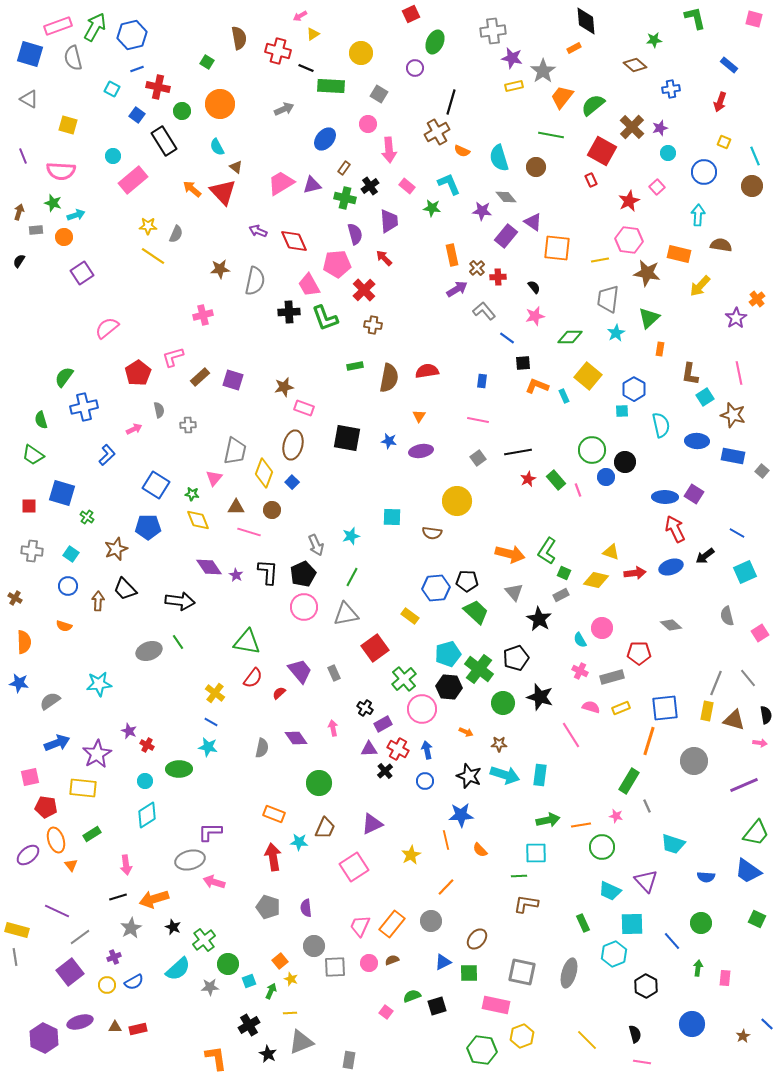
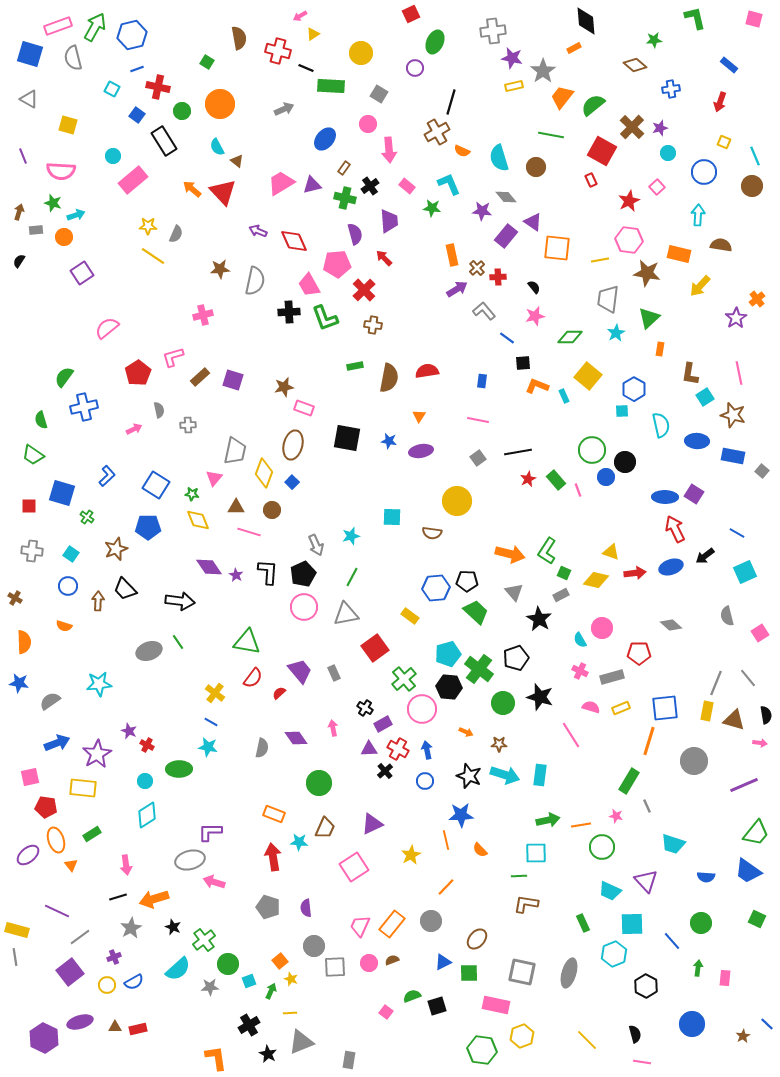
brown triangle at (236, 167): moved 1 px right, 6 px up
blue L-shape at (107, 455): moved 21 px down
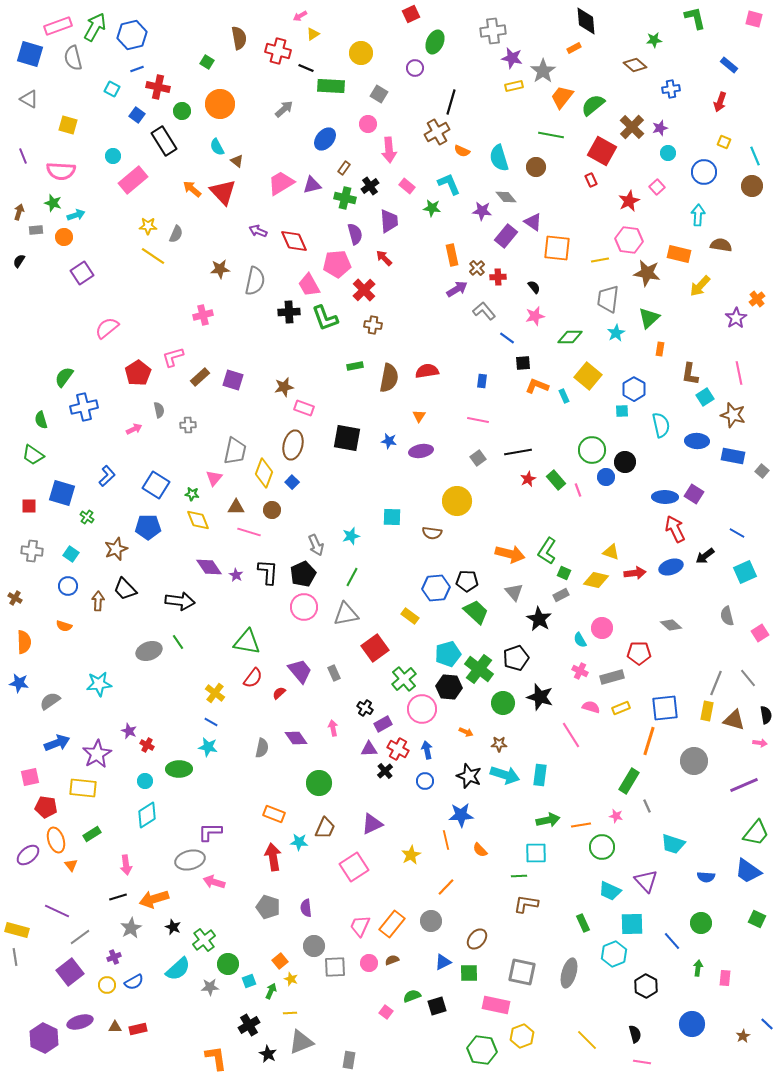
gray arrow at (284, 109): rotated 18 degrees counterclockwise
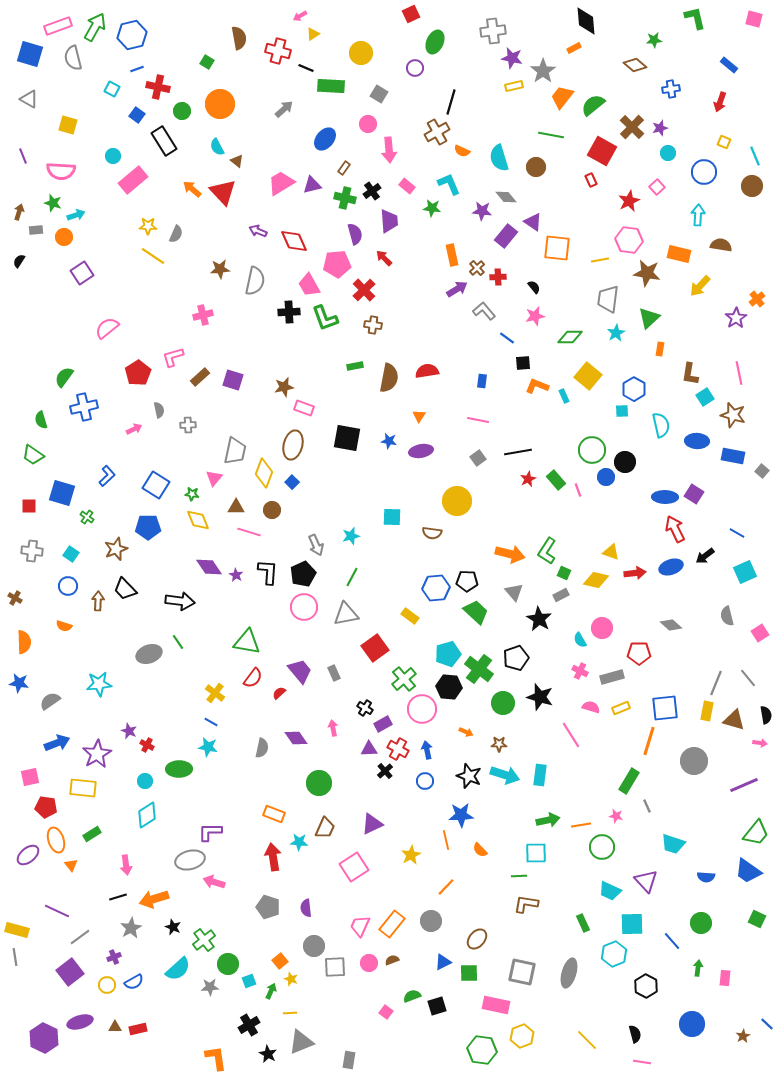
black cross at (370, 186): moved 2 px right, 5 px down
gray ellipse at (149, 651): moved 3 px down
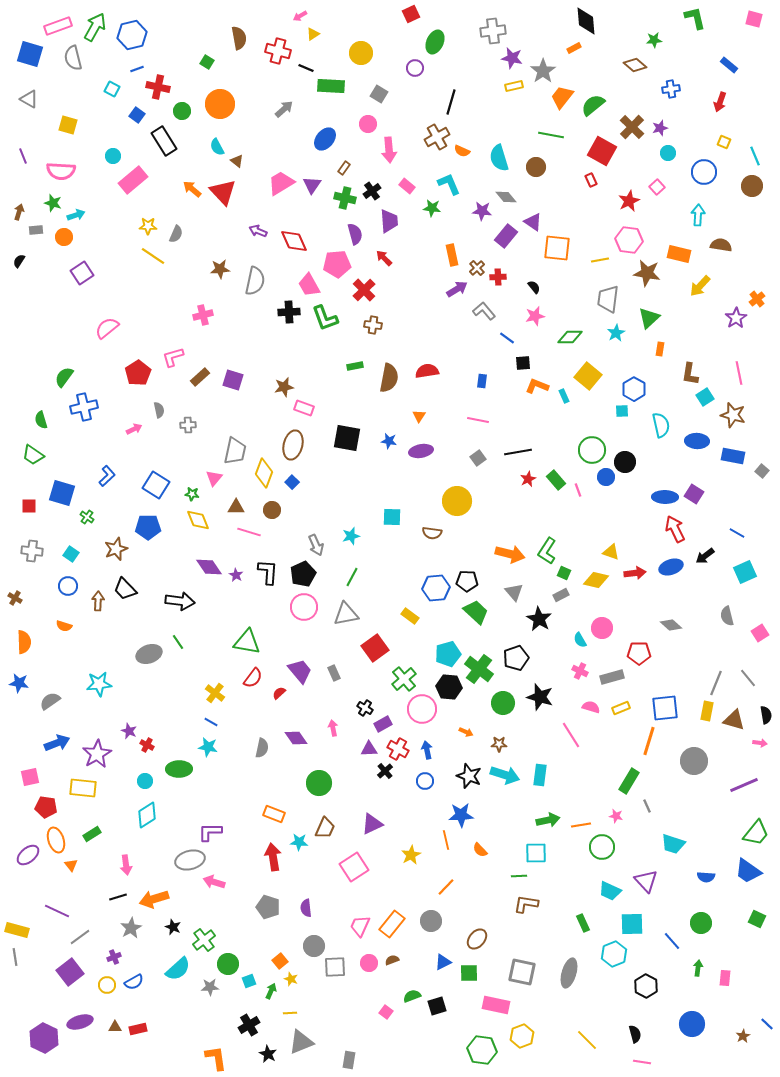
brown cross at (437, 132): moved 5 px down
purple triangle at (312, 185): rotated 42 degrees counterclockwise
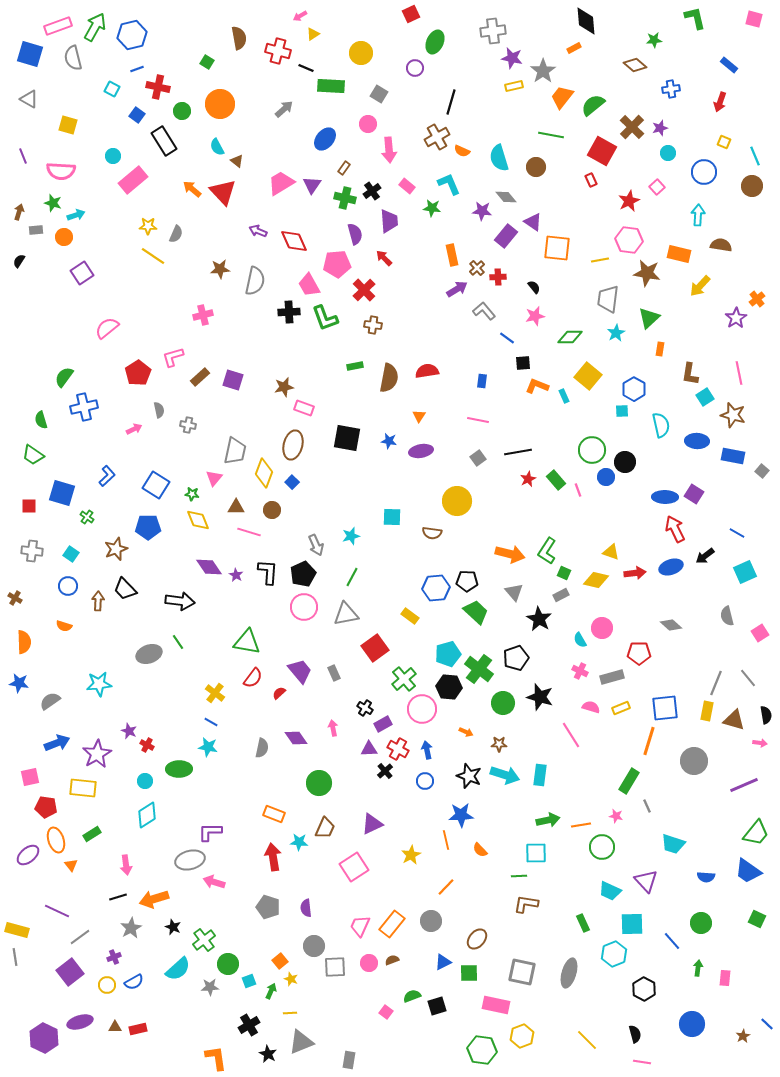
gray cross at (188, 425): rotated 14 degrees clockwise
black hexagon at (646, 986): moved 2 px left, 3 px down
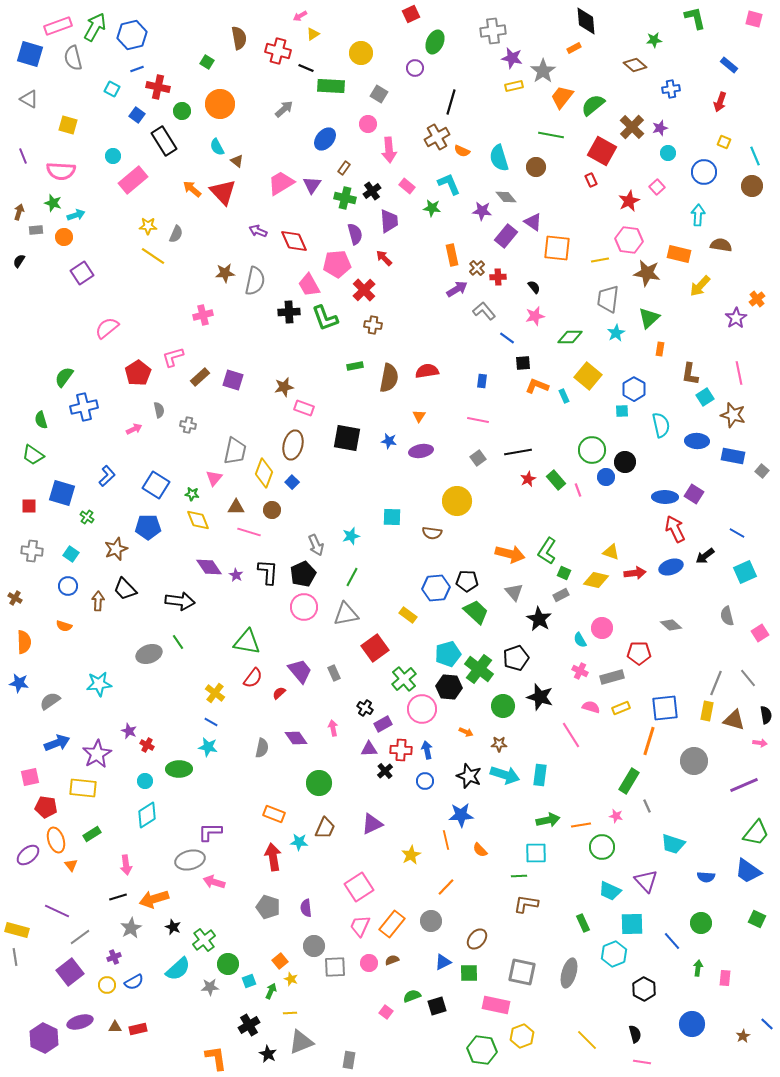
brown star at (220, 269): moved 5 px right, 4 px down
yellow rectangle at (410, 616): moved 2 px left, 1 px up
green circle at (503, 703): moved 3 px down
red cross at (398, 749): moved 3 px right, 1 px down; rotated 25 degrees counterclockwise
pink square at (354, 867): moved 5 px right, 20 px down
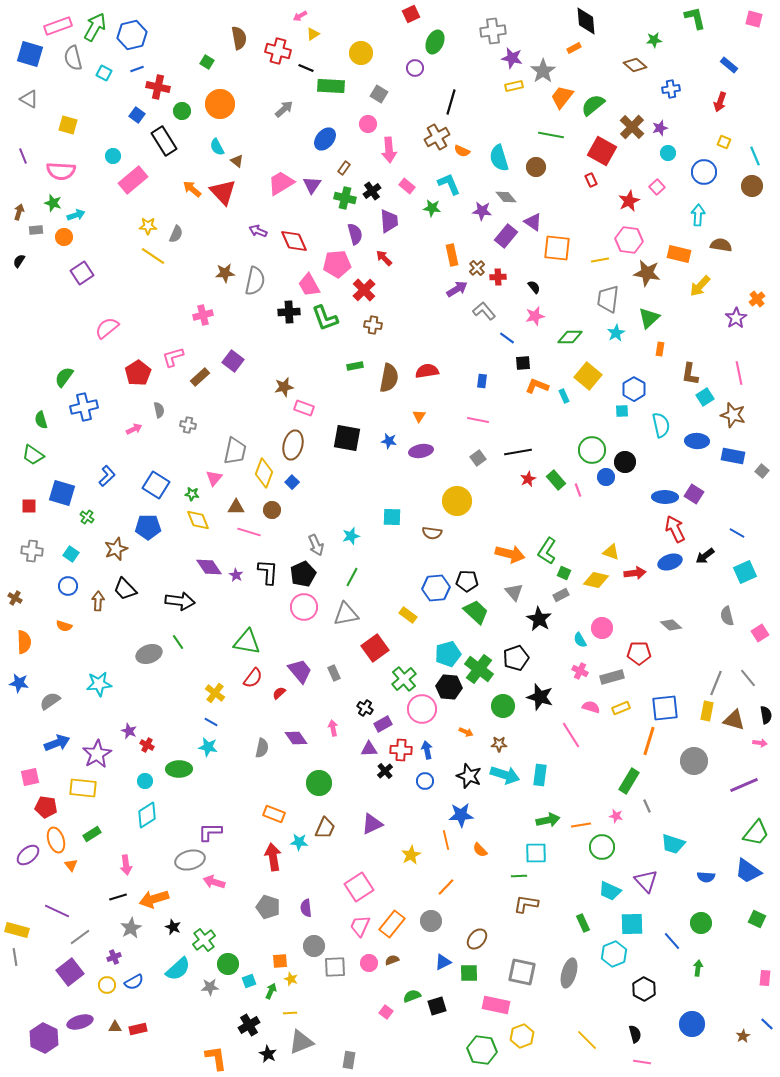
cyan square at (112, 89): moved 8 px left, 16 px up
purple square at (233, 380): moved 19 px up; rotated 20 degrees clockwise
blue ellipse at (671, 567): moved 1 px left, 5 px up
orange square at (280, 961): rotated 35 degrees clockwise
pink rectangle at (725, 978): moved 40 px right
